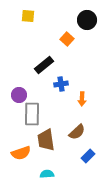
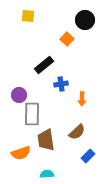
black circle: moved 2 px left
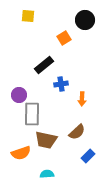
orange square: moved 3 px left, 1 px up; rotated 16 degrees clockwise
brown trapezoid: rotated 70 degrees counterclockwise
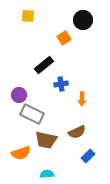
black circle: moved 2 px left
gray rectangle: rotated 65 degrees counterclockwise
brown semicircle: rotated 18 degrees clockwise
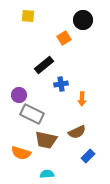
orange semicircle: rotated 36 degrees clockwise
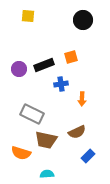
orange square: moved 7 px right, 19 px down; rotated 16 degrees clockwise
black rectangle: rotated 18 degrees clockwise
purple circle: moved 26 px up
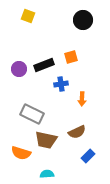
yellow square: rotated 16 degrees clockwise
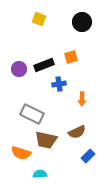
yellow square: moved 11 px right, 3 px down
black circle: moved 1 px left, 2 px down
blue cross: moved 2 px left
cyan semicircle: moved 7 px left
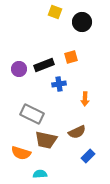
yellow square: moved 16 px right, 7 px up
orange arrow: moved 3 px right
